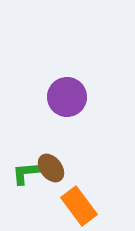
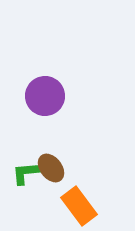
purple circle: moved 22 px left, 1 px up
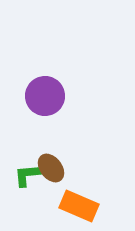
green L-shape: moved 2 px right, 2 px down
orange rectangle: rotated 30 degrees counterclockwise
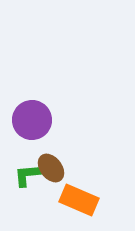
purple circle: moved 13 px left, 24 px down
orange rectangle: moved 6 px up
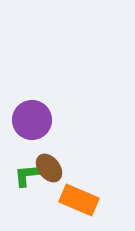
brown ellipse: moved 2 px left
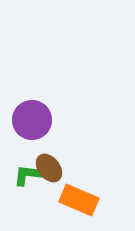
green L-shape: rotated 12 degrees clockwise
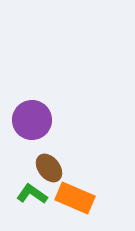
green L-shape: moved 4 px right, 19 px down; rotated 28 degrees clockwise
orange rectangle: moved 4 px left, 2 px up
